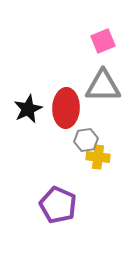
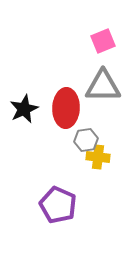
black star: moved 4 px left
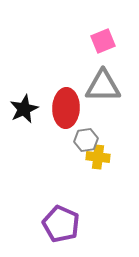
purple pentagon: moved 3 px right, 19 px down
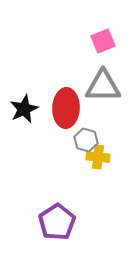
gray hexagon: rotated 25 degrees clockwise
purple pentagon: moved 4 px left, 2 px up; rotated 15 degrees clockwise
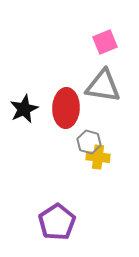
pink square: moved 2 px right, 1 px down
gray triangle: rotated 9 degrees clockwise
gray hexagon: moved 3 px right, 2 px down
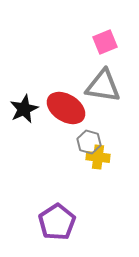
red ellipse: rotated 60 degrees counterclockwise
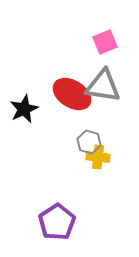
red ellipse: moved 6 px right, 14 px up
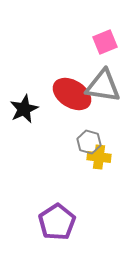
yellow cross: moved 1 px right
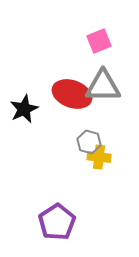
pink square: moved 6 px left, 1 px up
gray triangle: rotated 9 degrees counterclockwise
red ellipse: rotated 12 degrees counterclockwise
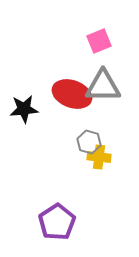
black star: rotated 20 degrees clockwise
